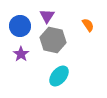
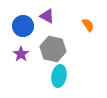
purple triangle: rotated 35 degrees counterclockwise
blue circle: moved 3 px right
gray hexagon: moved 9 px down
cyan ellipse: rotated 30 degrees counterclockwise
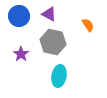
purple triangle: moved 2 px right, 2 px up
blue circle: moved 4 px left, 10 px up
gray hexagon: moved 7 px up
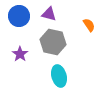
purple triangle: rotated 14 degrees counterclockwise
orange semicircle: moved 1 px right
purple star: moved 1 px left
cyan ellipse: rotated 25 degrees counterclockwise
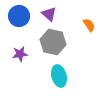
purple triangle: rotated 28 degrees clockwise
purple star: rotated 28 degrees clockwise
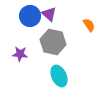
blue circle: moved 11 px right
purple star: rotated 14 degrees clockwise
cyan ellipse: rotated 10 degrees counterclockwise
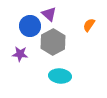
blue circle: moved 10 px down
orange semicircle: rotated 112 degrees counterclockwise
gray hexagon: rotated 20 degrees clockwise
cyan ellipse: moved 1 px right; rotated 60 degrees counterclockwise
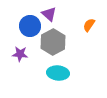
cyan ellipse: moved 2 px left, 3 px up
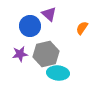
orange semicircle: moved 7 px left, 3 px down
gray hexagon: moved 7 px left, 12 px down; rotated 15 degrees clockwise
purple star: rotated 14 degrees counterclockwise
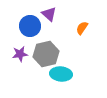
cyan ellipse: moved 3 px right, 1 px down
